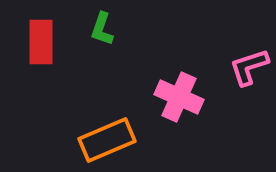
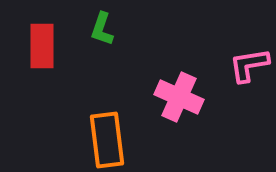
red rectangle: moved 1 px right, 4 px down
pink L-shape: moved 2 px up; rotated 9 degrees clockwise
orange rectangle: rotated 74 degrees counterclockwise
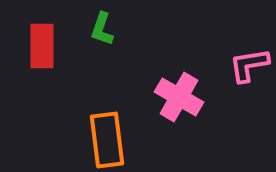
pink cross: rotated 6 degrees clockwise
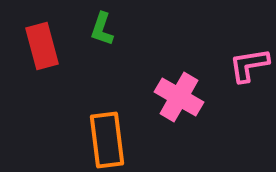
red rectangle: rotated 15 degrees counterclockwise
